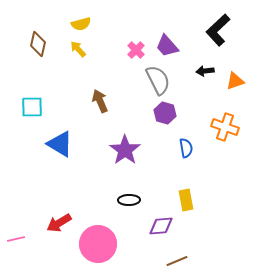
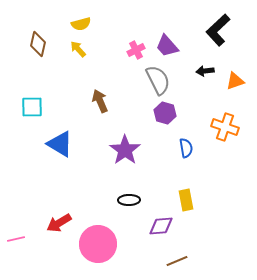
pink cross: rotated 18 degrees clockwise
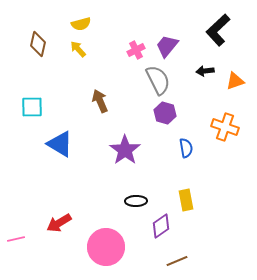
purple trapezoid: rotated 80 degrees clockwise
black ellipse: moved 7 px right, 1 px down
purple diamond: rotated 30 degrees counterclockwise
pink circle: moved 8 px right, 3 px down
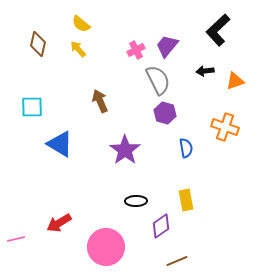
yellow semicircle: rotated 54 degrees clockwise
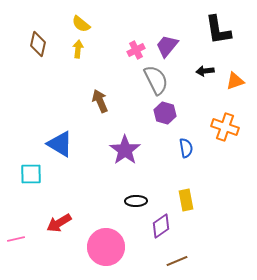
black L-shape: rotated 56 degrees counterclockwise
yellow arrow: rotated 48 degrees clockwise
gray semicircle: moved 2 px left
cyan square: moved 1 px left, 67 px down
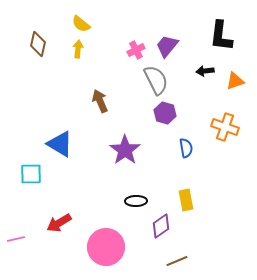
black L-shape: moved 3 px right, 6 px down; rotated 16 degrees clockwise
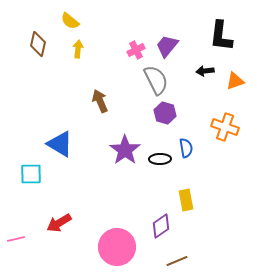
yellow semicircle: moved 11 px left, 3 px up
black ellipse: moved 24 px right, 42 px up
pink circle: moved 11 px right
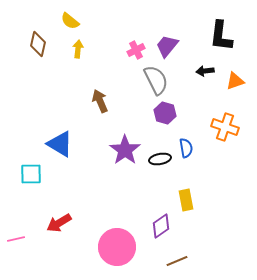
black ellipse: rotated 10 degrees counterclockwise
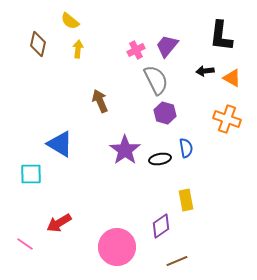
orange triangle: moved 3 px left, 3 px up; rotated 48 degrees clockwise
orange cross: moved 2 px right, 8 px up
pink line: moved 9 px right, 5 px down; rotated 48 degrees clockwise
